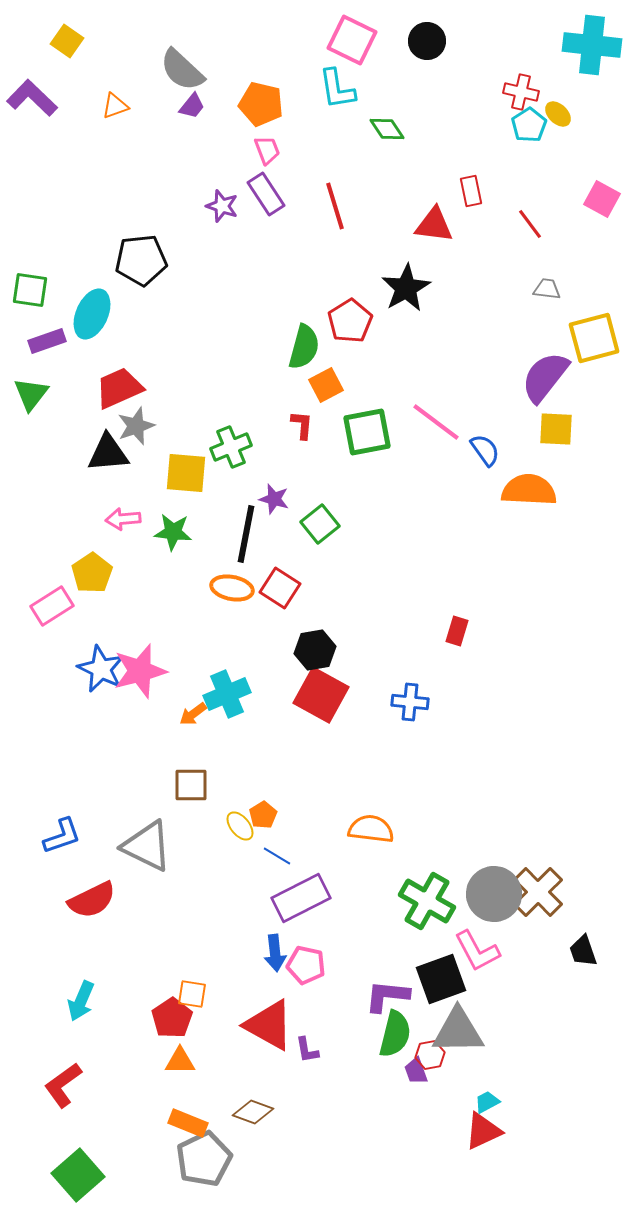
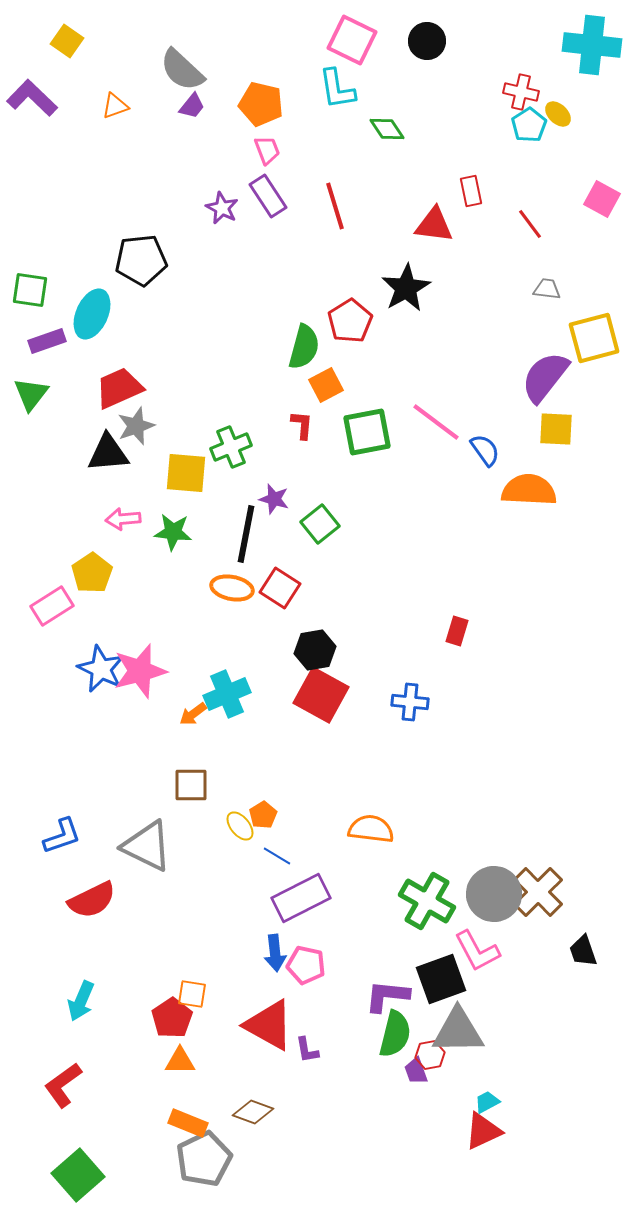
purple rectangle at (266, 194): moved 2 px right, 2 px down
purple star at (222, 206): moved 2 px down; rotated 8 degrees clockwise
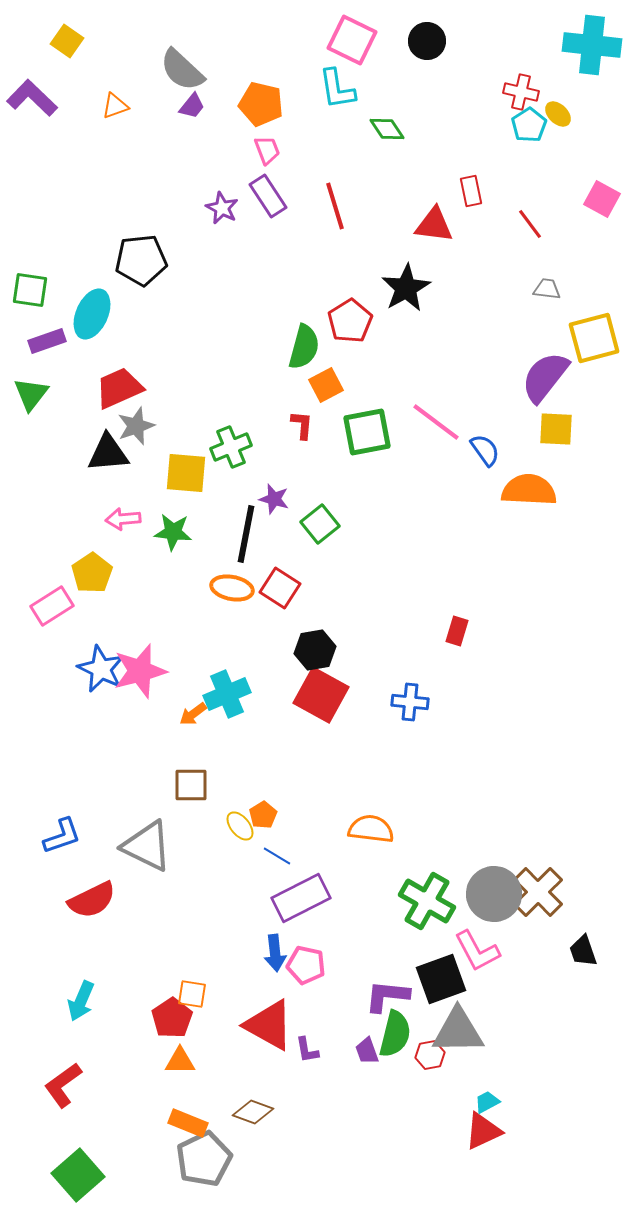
purple trapezoid at (416, 1071): moved 49 px left, 20 px up
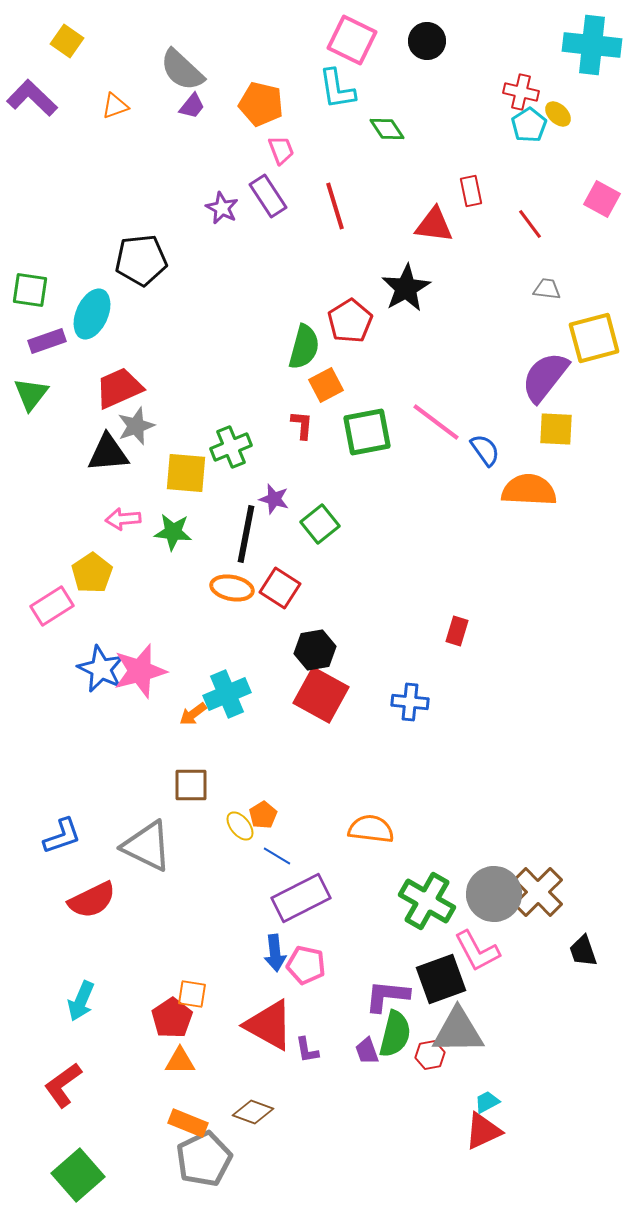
pink trapezoid at (267, 150): moved 14 px right
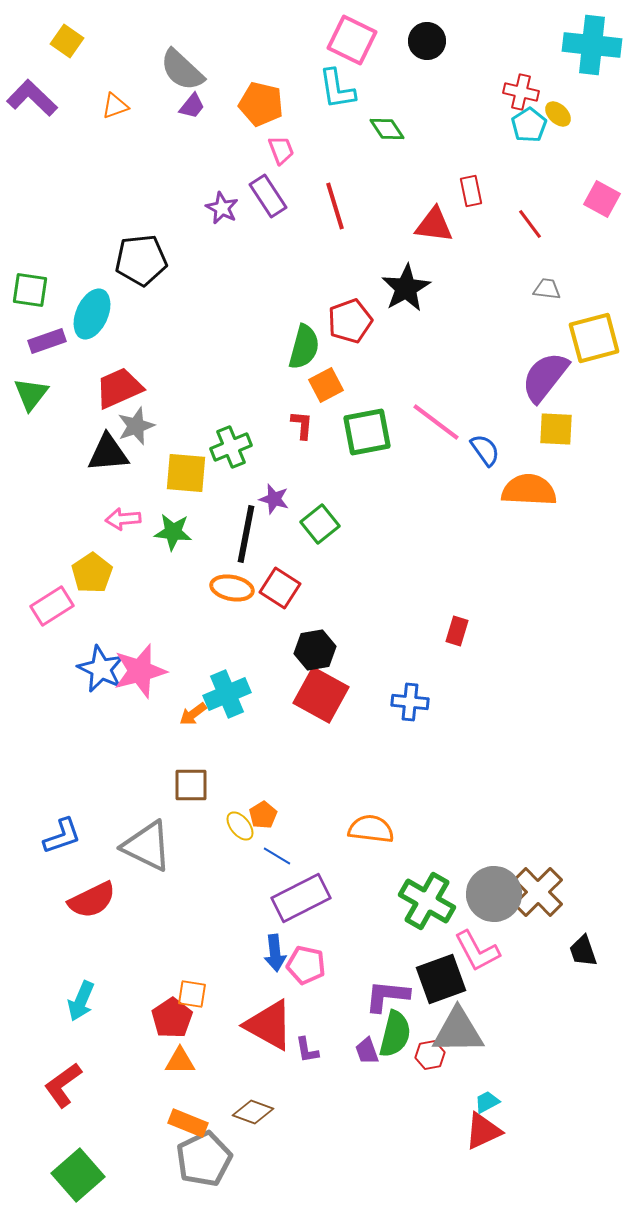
red pentagon at (350, 321): rotated 12 degrees clockwise
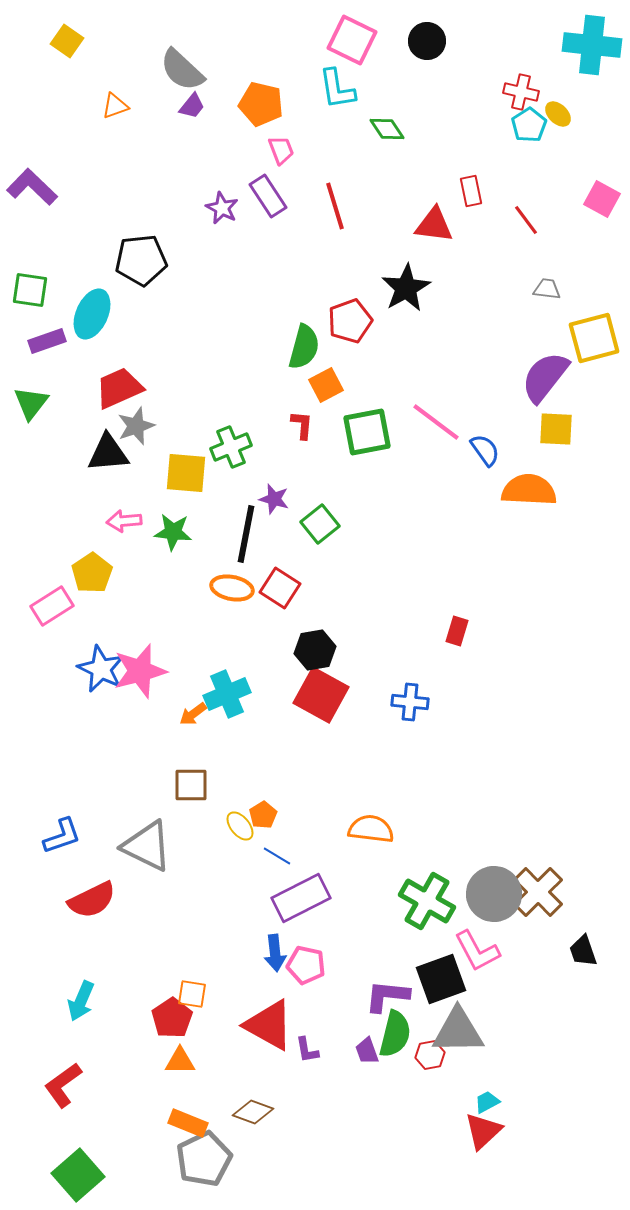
purple L-shape at (32, 98): moved 89 px down
red line at (530, 224): moved 4 px left, 4 px up
green triangle at (31, 394): moved 9 px down
pink arrow at (123, 519): moved 1 px right, 2 px down
red triangle at (483, 1131): rotated 18 degrees counterclockwise
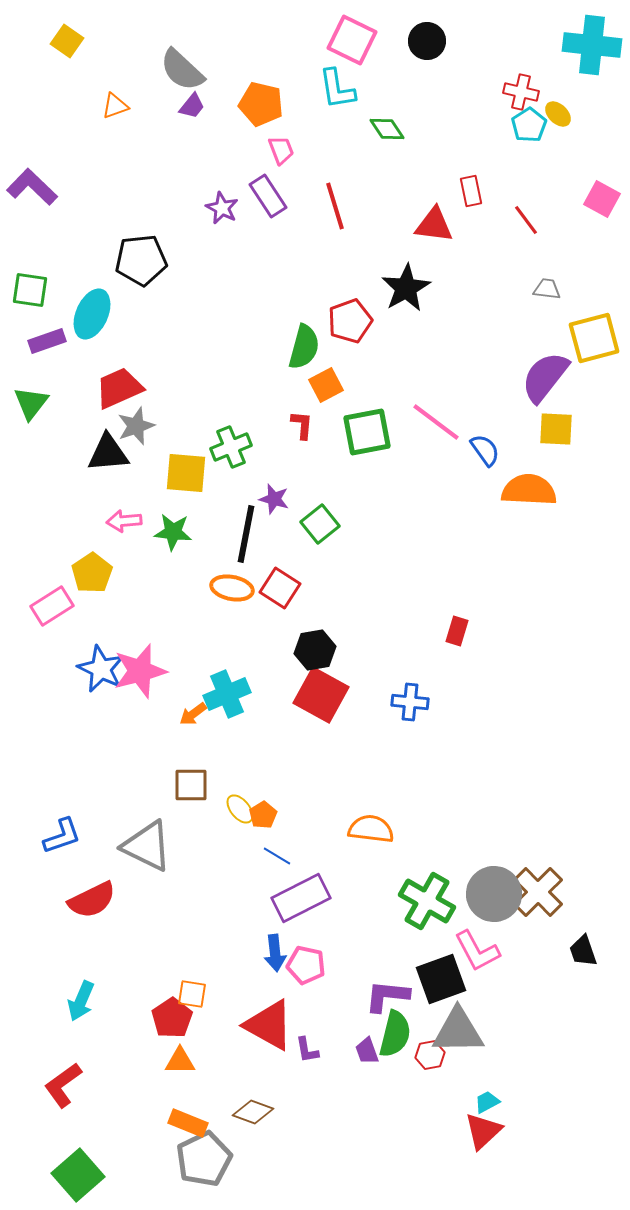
yellow ellipse at (240, 826): moved 17 px up
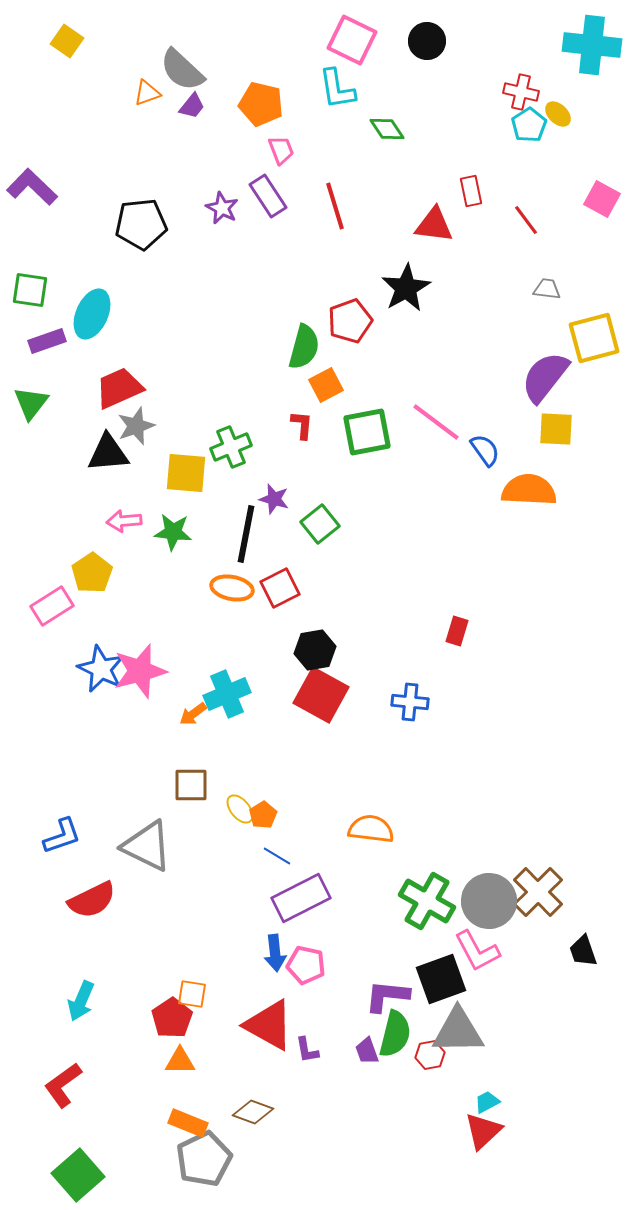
orange triangle at (115, 106): moved 32 px right, 13 px up
black pentagon at (141, 260): moved 36 px up
red square at (280, 588): rotated 30 degrees clockwise
gray circle at (494, 894): moved 5 px left, 7 px down
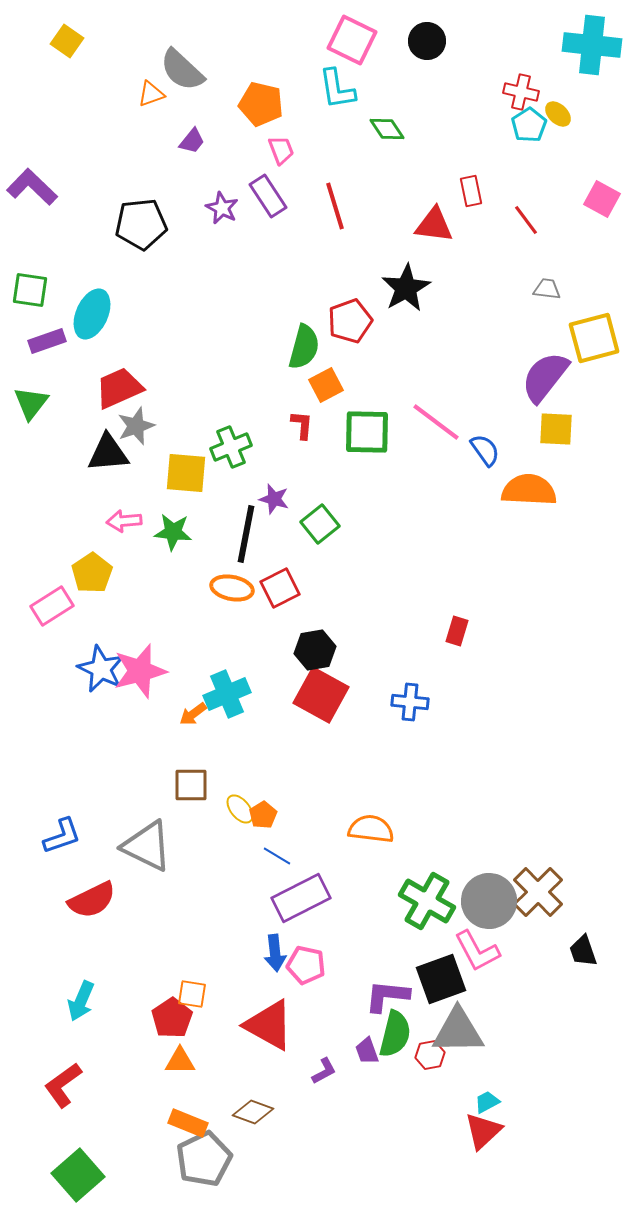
orange triangle at (147, 93): moved 4 px right, 1 px down
purple trapezoid at (192, 106): moved 35 px down
green square at (367, 432): rotated 12 degrees clockwise
purple L-shape at (307, 1050): moved 17 px right, 21 px down; rotated 108 degrees counterclockwise
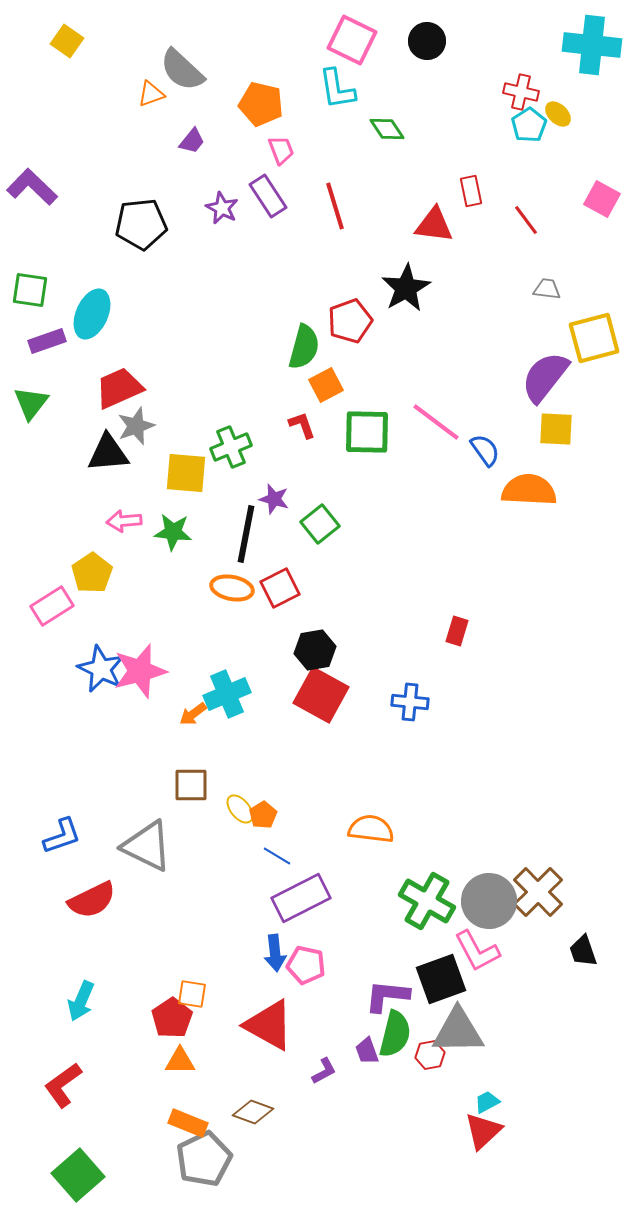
red L-shape at (302, 425): rotated 24 degrees counterclockwise
